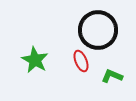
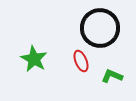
black circle: moved 2 px right, 2 px up
green star: moved 1 px left, 1 px up
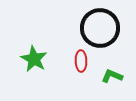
red ellipse: rotated 20 degrees clockwise
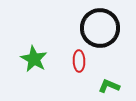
red ellipse: moved 2 px left
green L-shape: moved 3 px left, 10 px down
